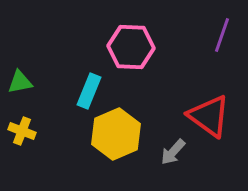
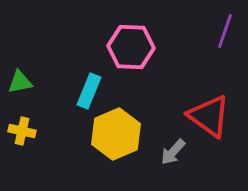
purple line: moved 3 px right, 4 px up
yellow cross: rotated 8 degrees counterclockwise
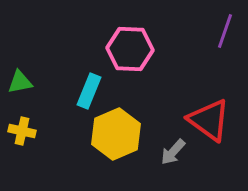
pink hexagon: moved 1 px left, 2 px down
red triangle: moved 4 px down
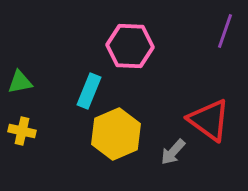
pink hexagon: moved 3 px up
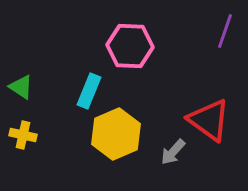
green triangle: moved 1 px right, 5 px down; rotated 44 degrees clockwise
yellow cross: moved 1 px right, 4 px down
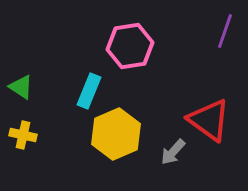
pink hexagon: rotated 12 degrees counterclockwise
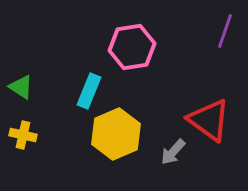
pink hexagon: moved 2 px right, 1 px down
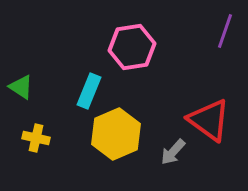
yellow cross: moved 13 px right, 3 px down
